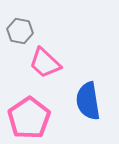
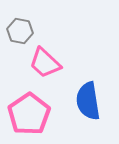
pink pentagon: moved 4 px up
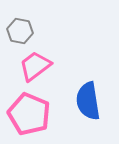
pink trapezoid: moved 10 px left, 3 px down; rotated 100 degrees clockwise
pink pentagon: rotated 15 degrees counterclockwise
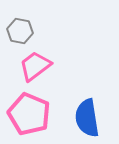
blue semicircle: moved 1 px left, 17 px down
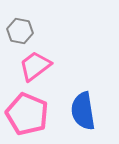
pink pentagon: moved 2 px left
blue semicircle: moved 4 px left, 7 px up
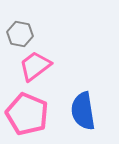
gray hexagon: moved 3 px down
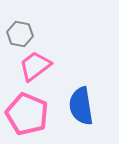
blue semicircle: moved 2 px left, 5 px up
